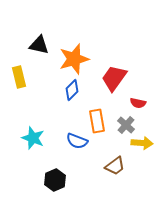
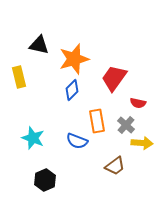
black hexagon: moved 10 px left
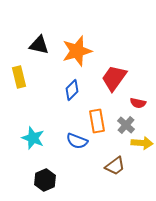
orange star: moved 3 px right, 8 px up
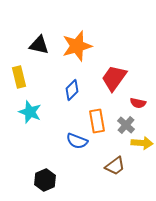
orange star: moved 5 px up
cyan star: moved 3 px left, 26 px up
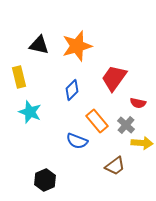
orange rectangle: rotated 30 degrees counterclockwise
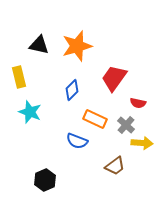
orange rectangle: moved 2 px left, 2 px up; rotated 25 degrees counterclockwise
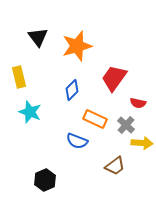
black triangle: moved 1 px left, 8 px up; rotated 40 degrees clockwise
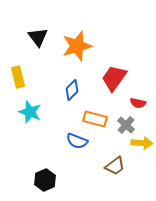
yellow rectangle: moved 1 px left
orange rectangle: rotated 10 degrees counterclockwise
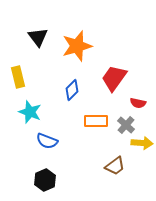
orange rectangle: moved 1 px right, 2 px down; rotated 15 degrees counterclockwise
blue semicircle: moved 30 px left
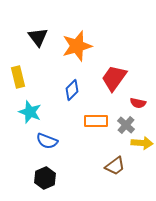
black hexagon: moved 2 px up
